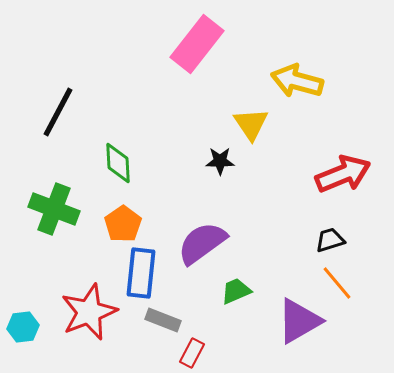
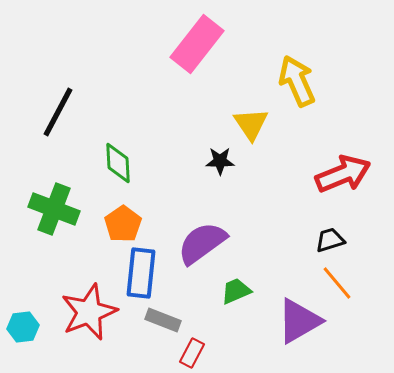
yellow arrow: rotated 51 degrees clockwise
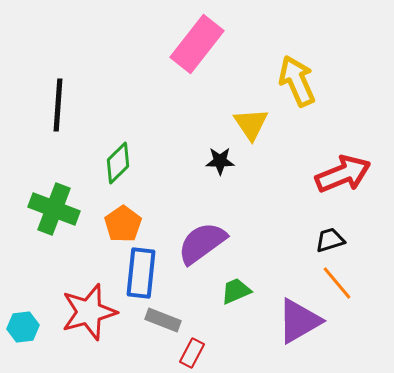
black line: moved 7 px up; rotated 24 degrees counterclockwise
green diamond: rotated 48 degrees clockwise
red star: rotated 6 degrees clockwise
